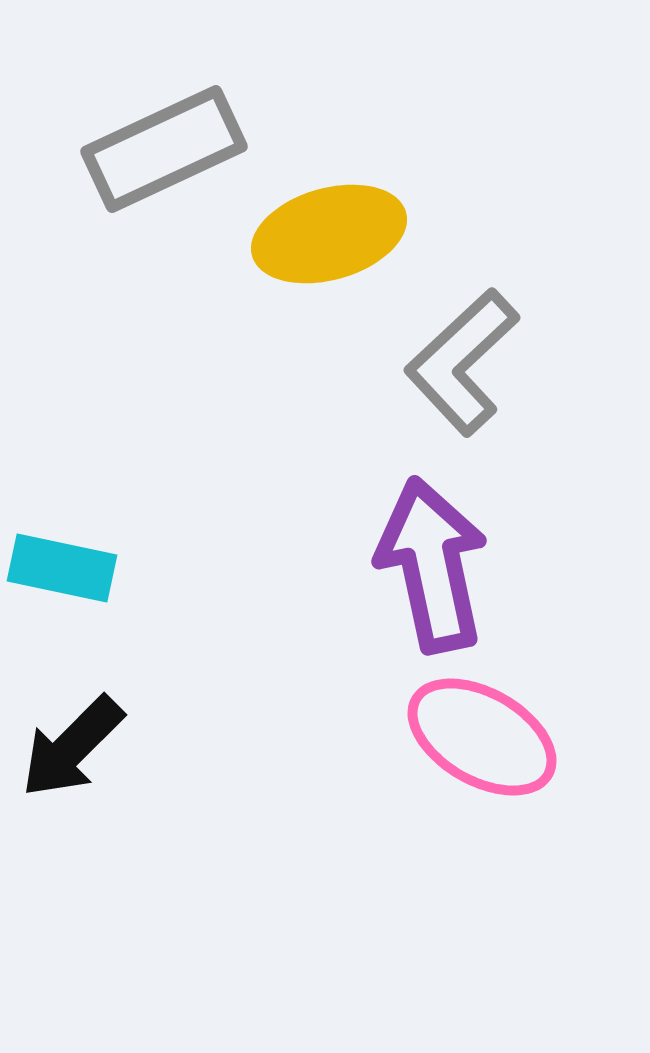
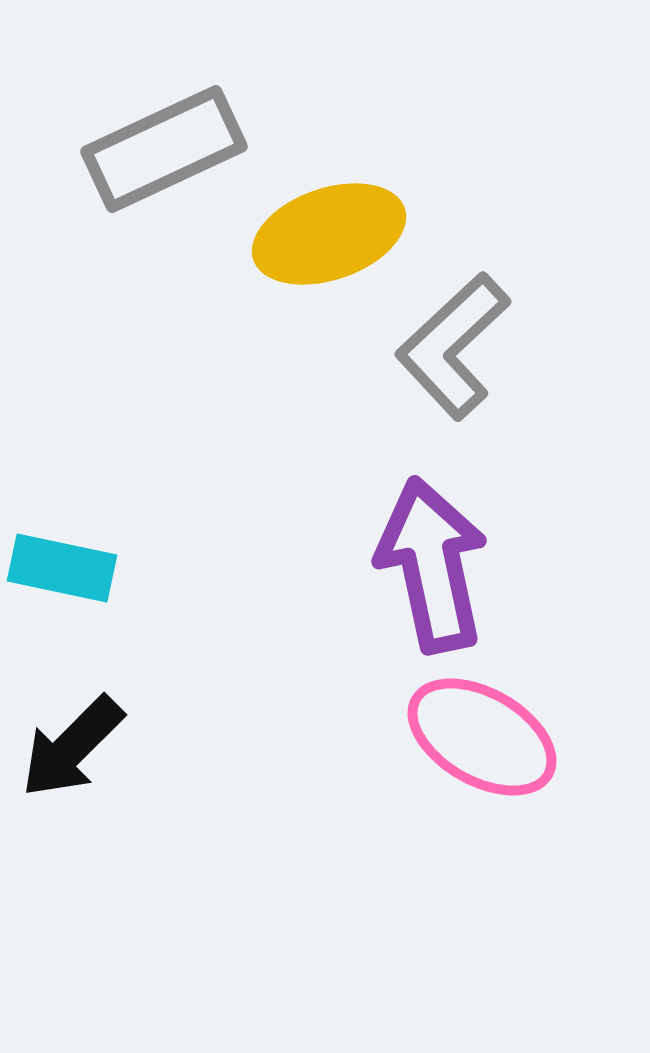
yellow ellipse: rotated 3 degrees counterclockwise
gray L-shape: moved 9 px left, 16 px up
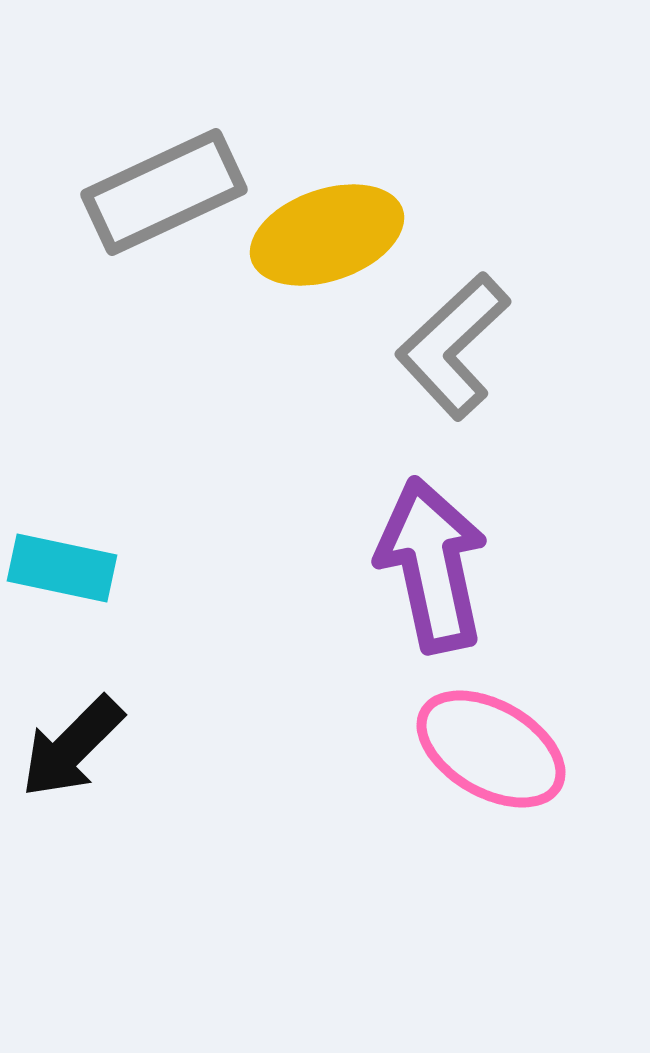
gray rectangle: moved 43 px down
yellow ellipse: moved 2 px left, 1 px down
pink ellipse: moved 9 px right, 12 px down
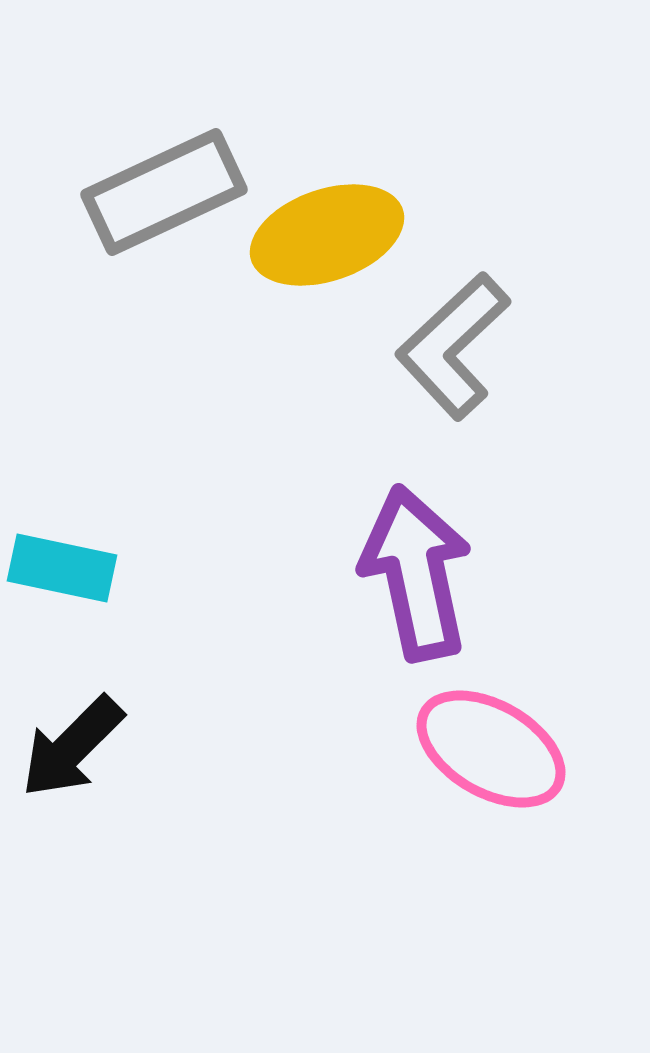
purple arrow: moved 16 px left, 8 px down
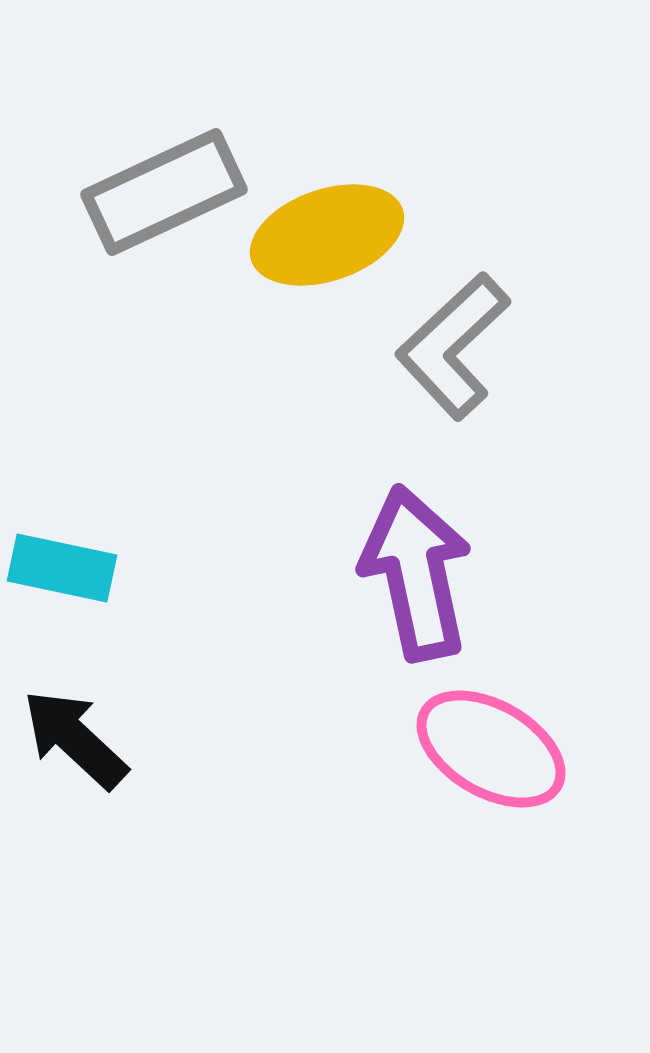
black arrow: moved 3 px right, 8 px up; rotated 88 degrees clockwise
